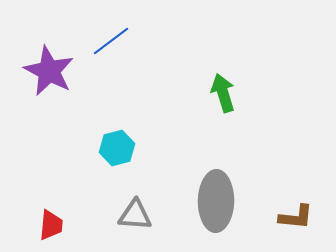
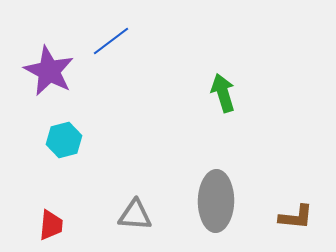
cyan hexagon: moved 53 px left, 8 px up
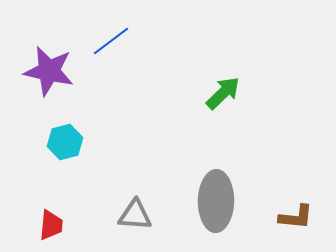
purple star: rotated 15 degrees counterclockwise
green arrow: rotated 63 degrees clockwise
cyan hexagon: moved 1 px right, 2 px down
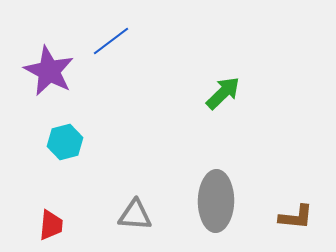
purple star: rotated 15 degrees clockwise
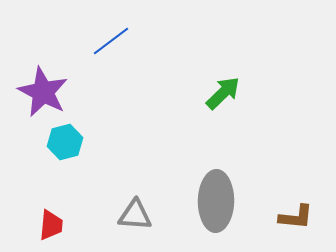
purple star: moved 6 px left, 21 px down
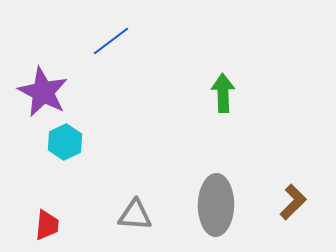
green arrow: rotated 48 degrees counterclockwise
cyan hexagon: rotated 12 degrees counterclockwise
gray ellipse: moved 4 px down
brown L-shape: moved 3 px left, 15 px up; rotated 51 degrees counterclockwise
red trapezoid: moved 4 px left
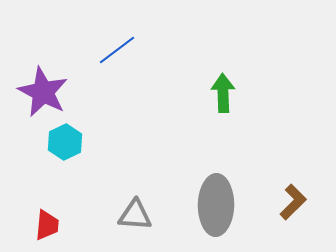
blue line: moved 6 px right, 9 px down
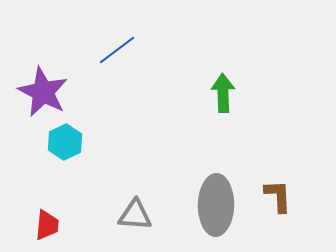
brown L-shape: moved 15 px left, 6 px up; rotated 48 degrees counterclockwise
